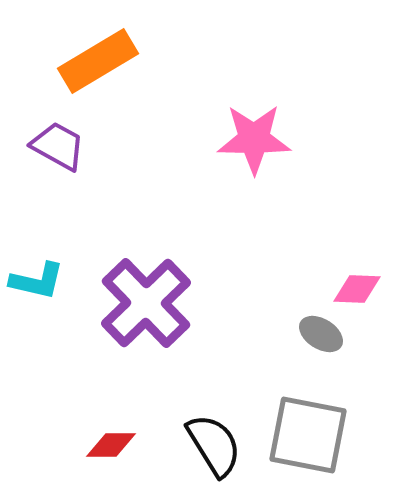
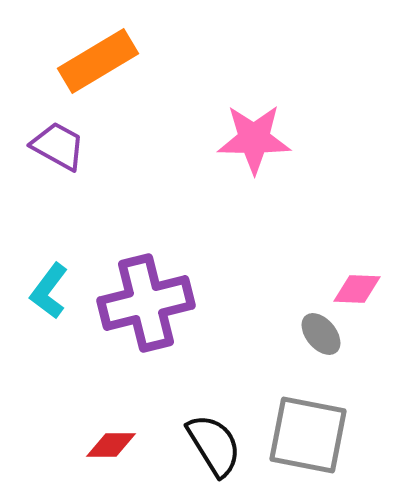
cyan L-shape: moved 12 px right, 10 px down; rotated 114 degrees clockwise
purple cross: rotated 30 degrees clockwise
gray ellipse: rotated 18 degrees clockwise
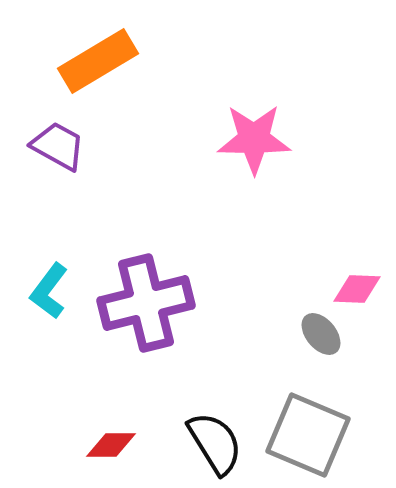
gray square: rotated 12 degrees clockwise
black semicircle: moved 1 px right, 2 px up
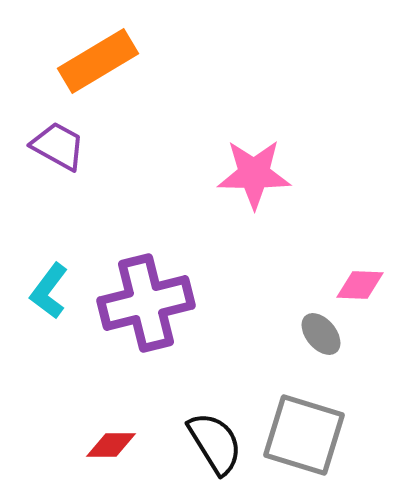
pink star: moved 35 px down
pink diamond: moved 3 px right, 4 px up
gray square: moved 4 px left; rotated 6 degrees counterclockwise
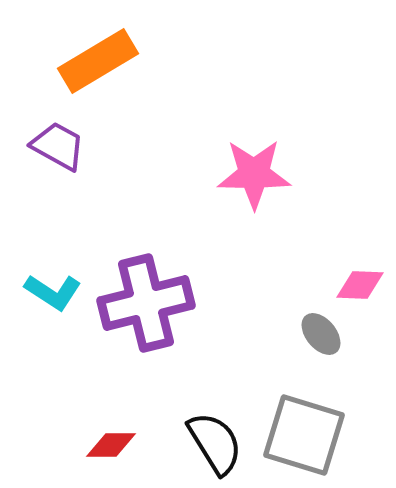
cyan L-shape: moved 4 px right, 1 px down; rotated 94 degrees counterclockwise
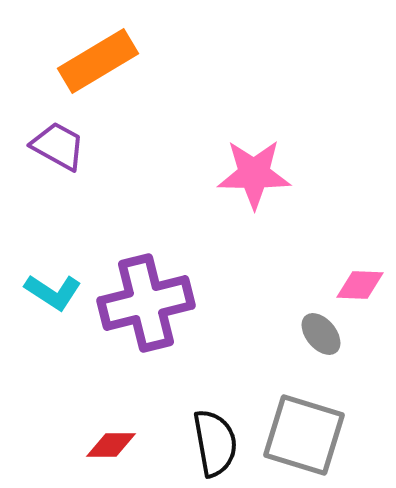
black semicircle: rotated 22 degrees clockwise
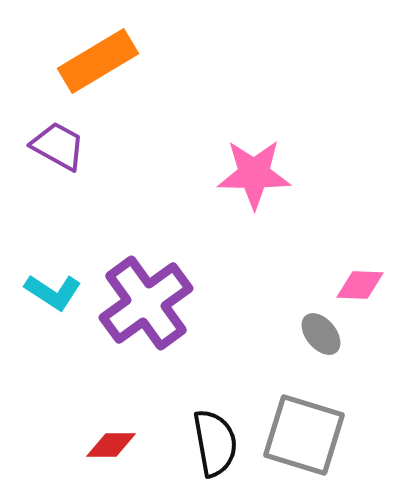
purple cross: rotated 22 degrees counterclockwise
